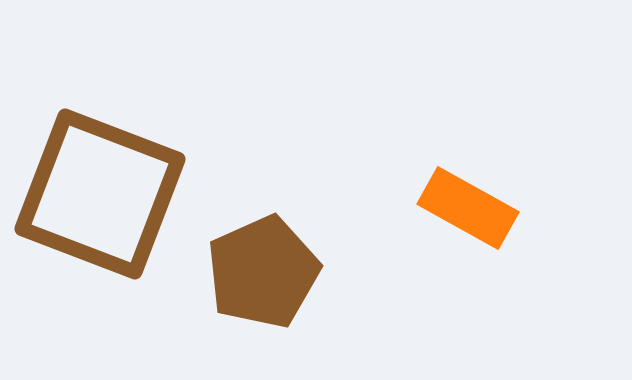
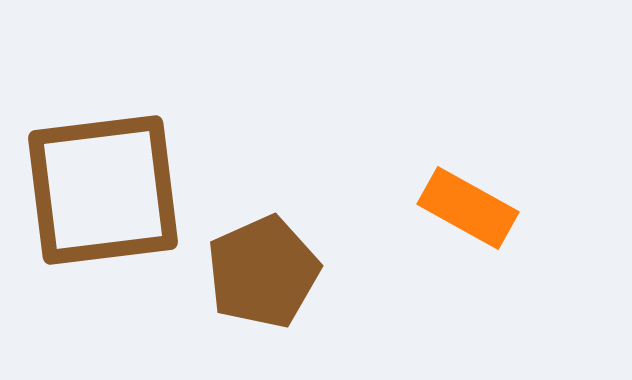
brown square: moved 3 px right, 4 px up; rotated 28 degrees counterclockwise
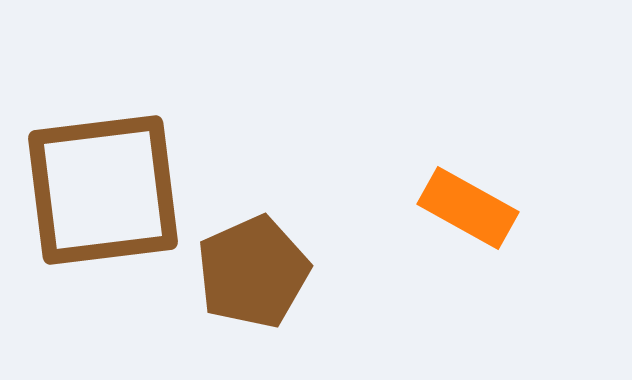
brown pentagon: moved 10 px left
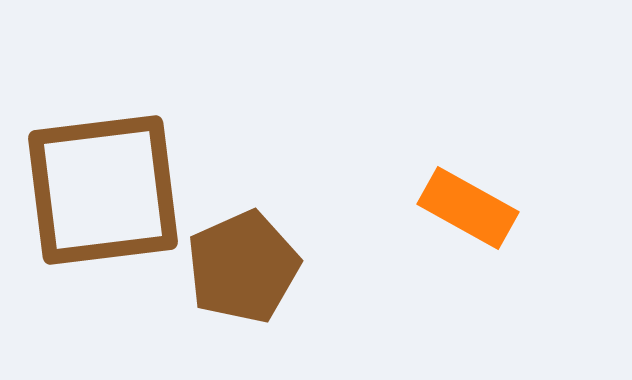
brown pentagon: moved 10 px left, 5 px up
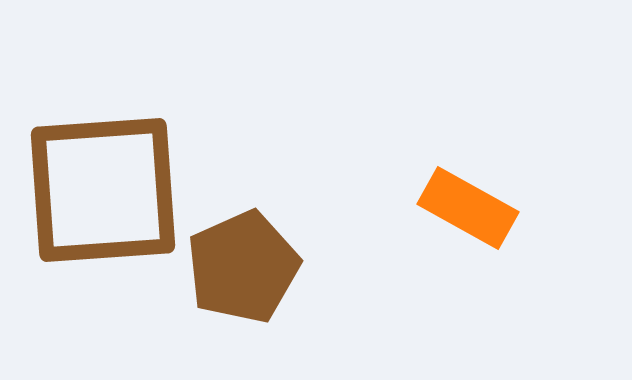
brown square: rotated 3 degrees clockwise
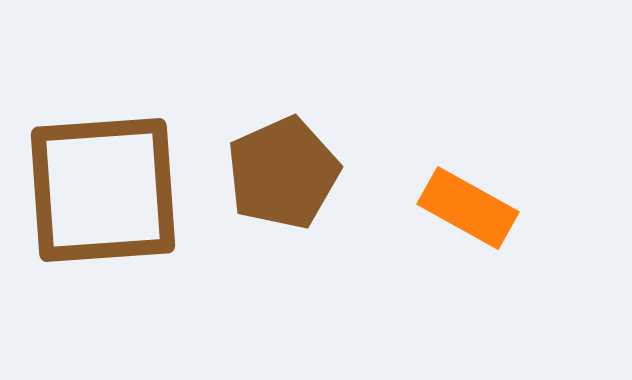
brown pentagon: moved 40 px right, 94 px up
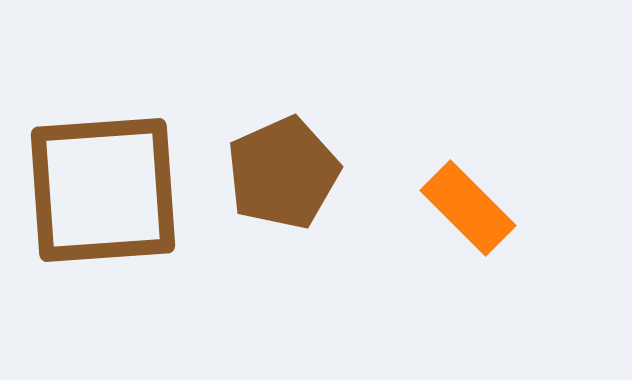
orange rectangle: rotated 16 degrees clockwise
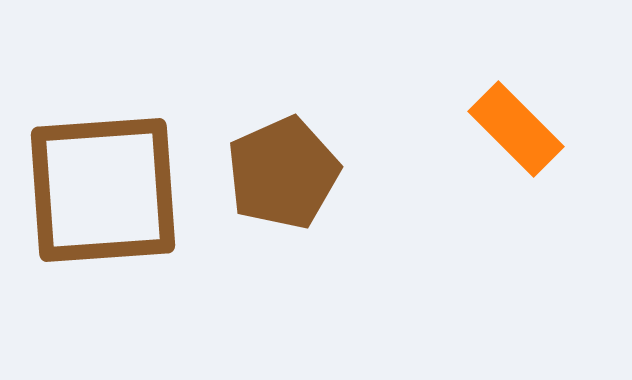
orange rectangle: moved 48 px right, 79 px up
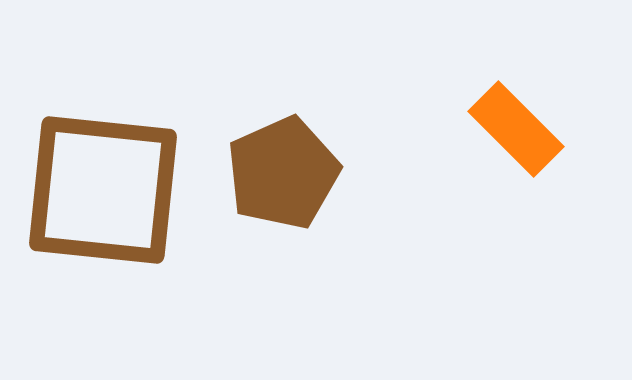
brown square: rotated 10 degrees clockwise
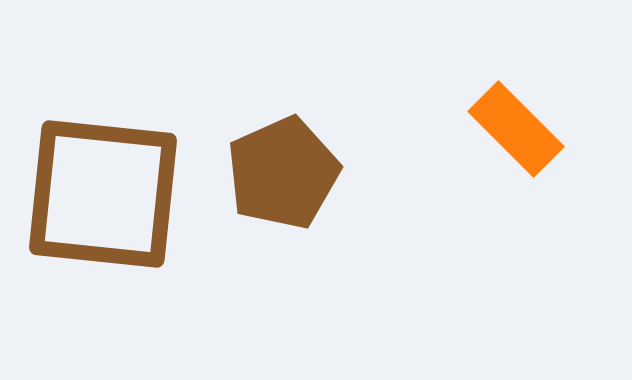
brown square: moved 4 px down
